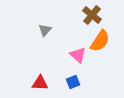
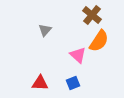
orange semicircle: moved 1 px left
blue square: moved 1 px down
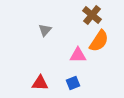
pink triangle: rotated 42 degrees counterclockwise
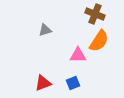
brown cross: moved 3 px right, 1 px up; rotated 18 degrees counterclockwise
gray triangle: rotated 32 degrees clockwise
red triangle: moved 3 px right; rotated 24 degrees counterclockwise
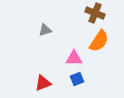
brown cross: moved 1 px up
pink triangle: moved 4 px left, 3 px down
blue square: moved 4 px right, 4 px up
